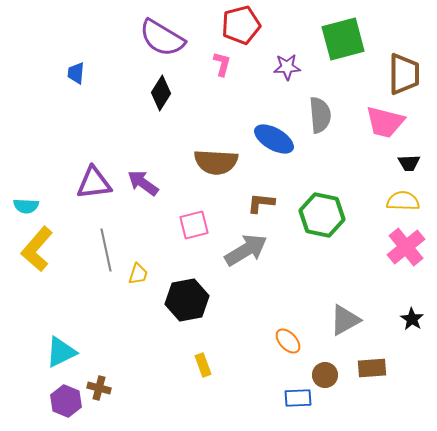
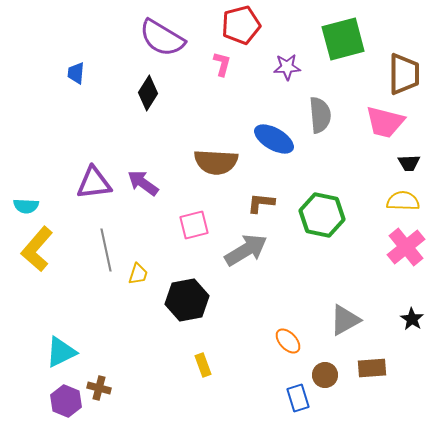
black diamond: moved 13 px left
blue rectangle: rotated 76 degrees clockwise
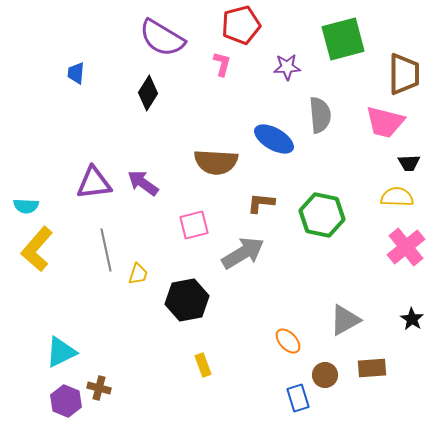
yellow semicircle: moved 6 px left, 4 px up
gray arrow: moved 3 px left, 3 px down
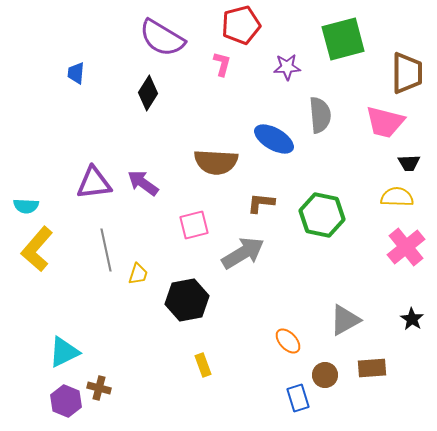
brown trapezoid: moved 3 px right, 1 px up
cyan triangle: moved 3 px right
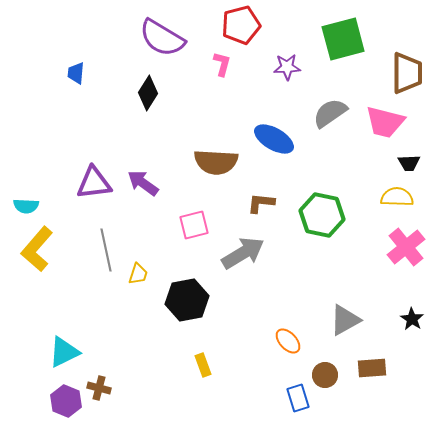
gray semicircle: moved 10 px right, 2 px up; rotated 120 degrees counterclockwise
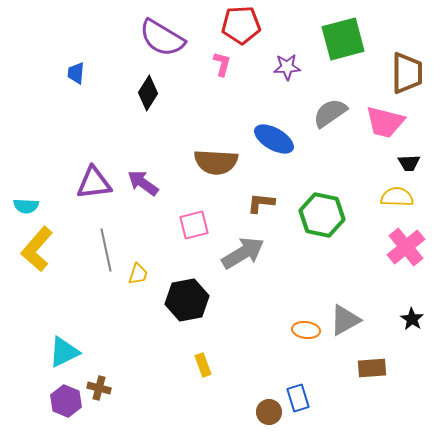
red pentagon: rotated 12 degrees clockwise
orange ellipse: moved 18 px right, 11 px up; rotated 40 degrees counterclockwise
brown circle: moved 56 px left, 37 px down
